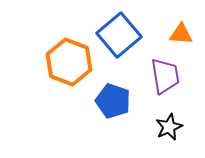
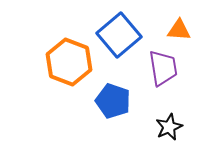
orange triangle: moved 2 px left, 4 px up
purple trapezoid: moved 2 px left, 8 px up
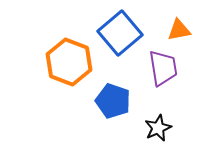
orange triangle: rotated 15 degrees counterclockwise
blue square: moved 1 px right, 2 px up
black star: moved 11 px left, 1 px down
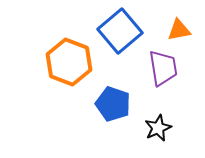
blue square: moved 2 px up
blue pentagon: moved 3 px down
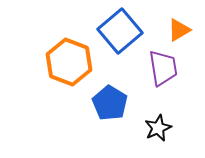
orange triangle: rotated 20 degrees counterclockwise
blue pentagon: moved 3 px left, 1 px up; rotated 12 degrees clockwise
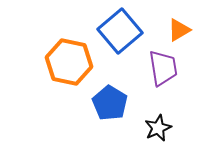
orange hexagon: rotated 9 degrees counterclockwise
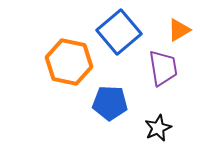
blue square: moved 1 px left, 1 px down
blue pentagon: rotated 28 degrees counterclockwise
